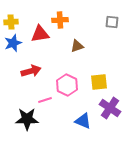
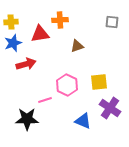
red arrow: moved 5 px left, 7 px up
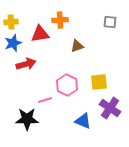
gray square: moved 2 px left
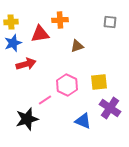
pink line: rotated 16 degrees counterclockwise
black star: rotated 15 degrees counterclockwise
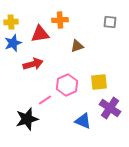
red arrow: moved 7 px right
pink hexagon: rotated 10 degrees clockwise
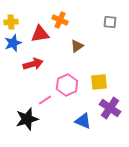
orange cross: rotated 28 degrees clockwise
brown triangle: rotated 16 degrees counterclockwise
